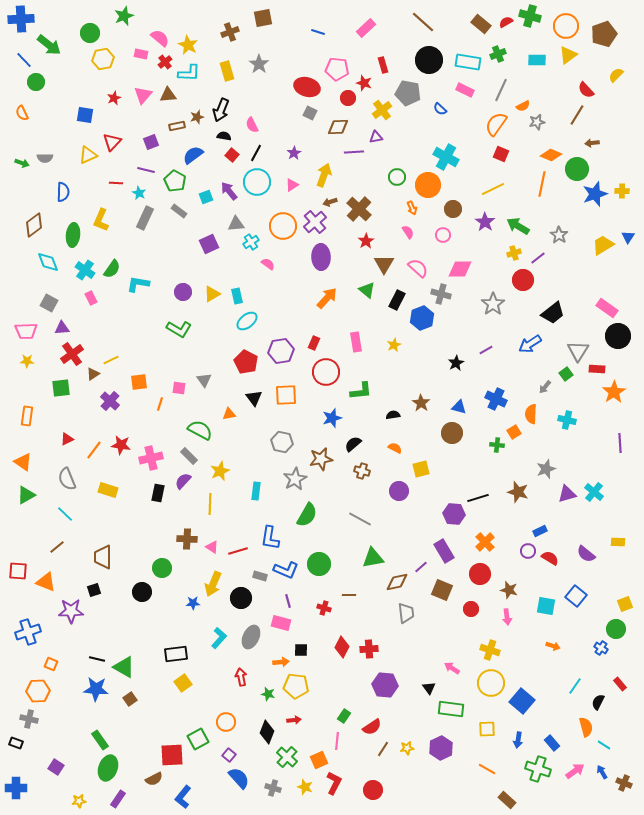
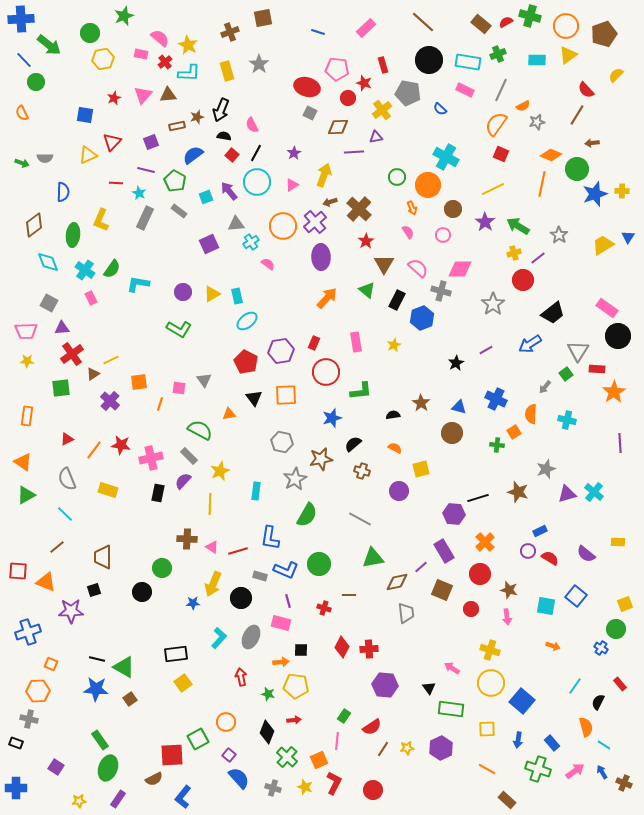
gray cross at (441, 294): moved 3 px up
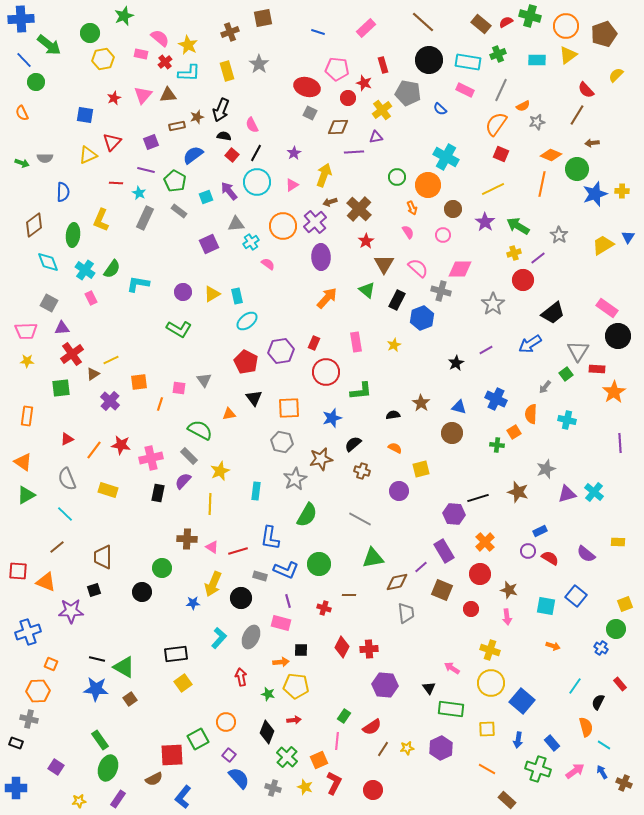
orange square at (286, 395): moved 3 px right, 13 px down
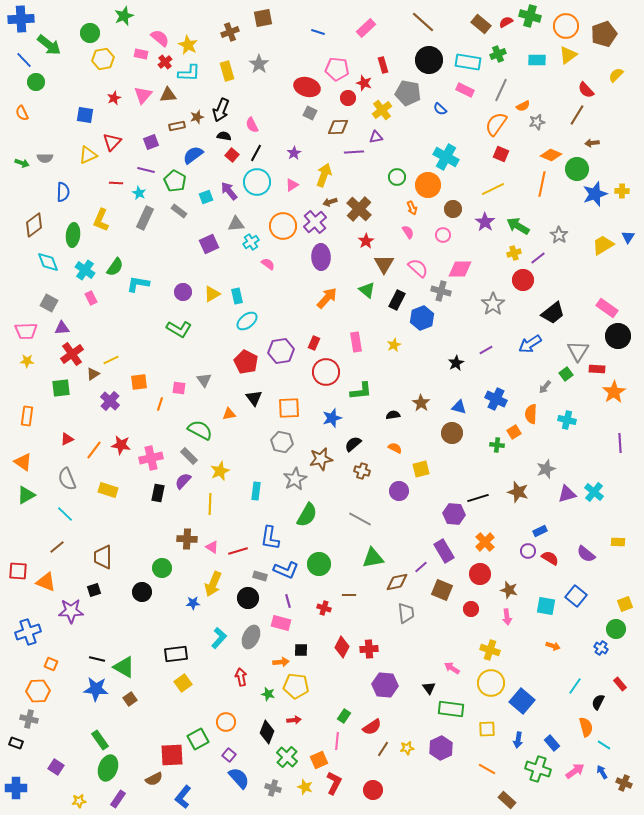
green semicircle at (112, 269): moved 3 px right, 2 px up
black circle at (241, 598): moved 7 px right
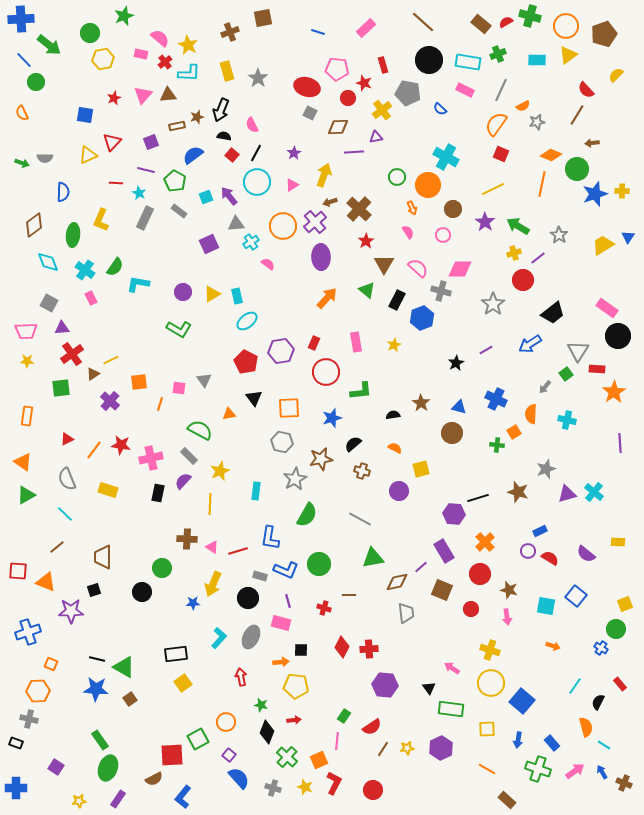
gray star at (259, 64): moved 1 px left, 14 px down
purple arrow at (229, 191): moved 5 px down
green star at (268, 694): moved 7 px left, 11 px down
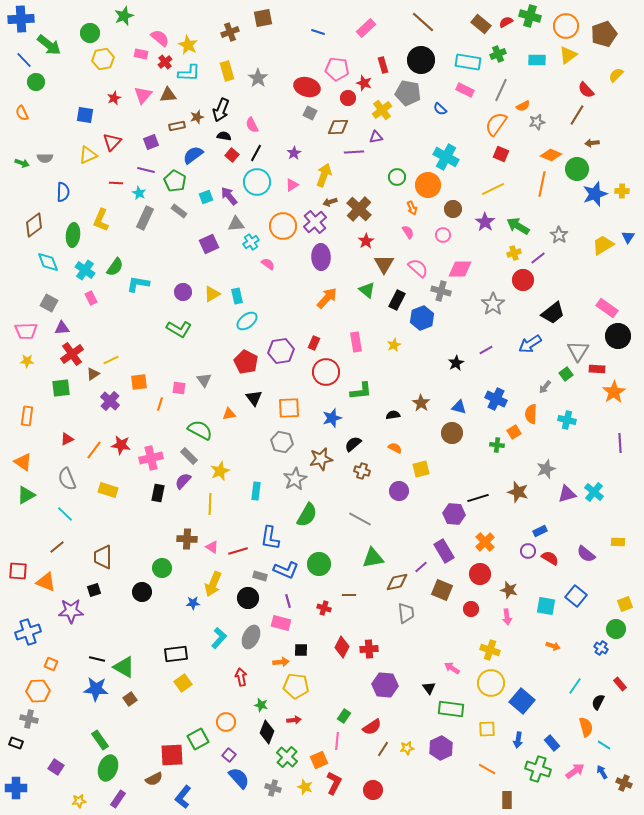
black circle at (429, 60): moved 8 px left
brown rectangle at (507, 800): rotated 48 degrees clockwise
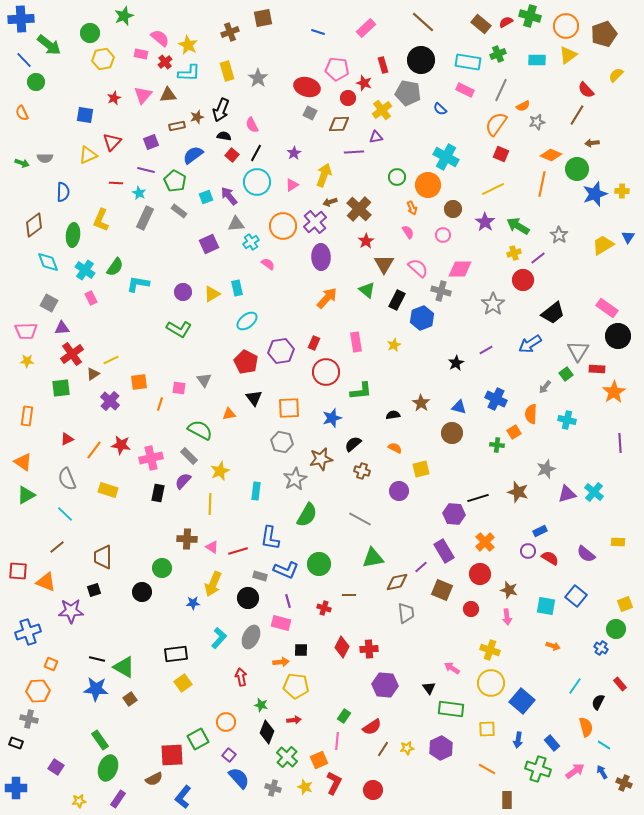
brown diamond at (338, 127): moved 1 px right, 3 px up
cyan rectangle at (237, 296): moved 8 px up
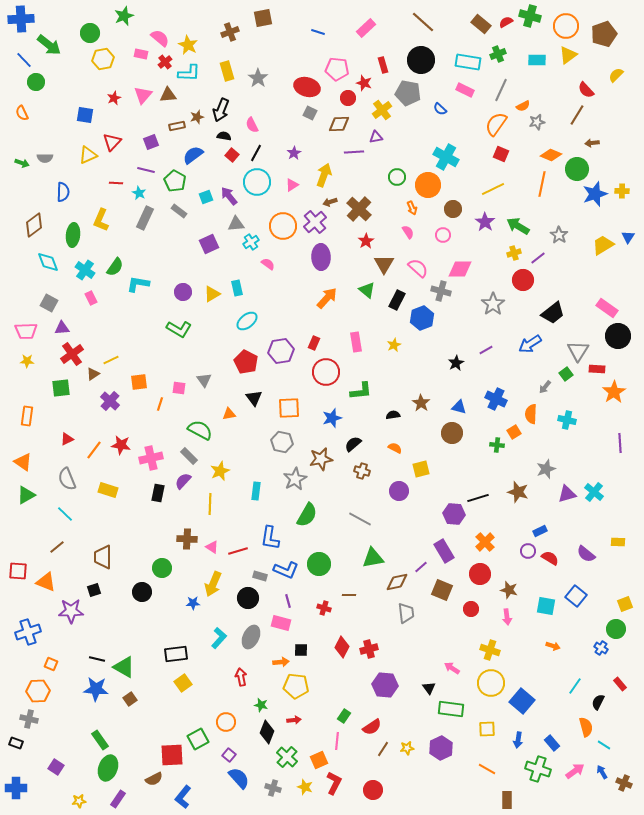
red cross at (369, 649): rotated 12 degrees counterclockwise
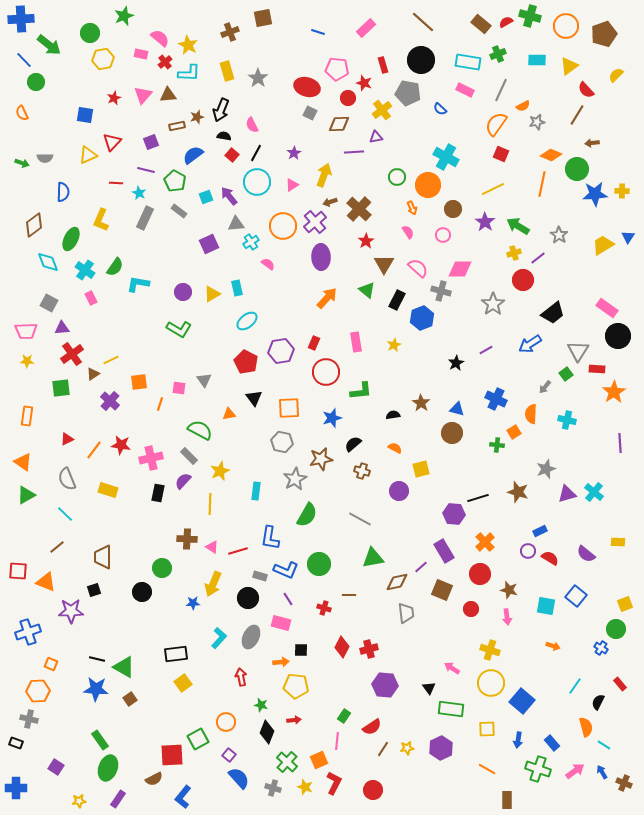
yellow triangle at (568, 55): moved 1 px right, 11 px down
blue star at (595, 194): rotated 15 degrees clockwise
green ellipse at (73, 235): moved 2 px left, 4 px down; rotated 20 degrees clockwise
blue triangle at (459, 407): moved 2 px left, 2 px down
purple line at (288, 601): moved 2 px up; rotated 16 degrees counterclockwise
green cross at (287, 757): moved 5 px down
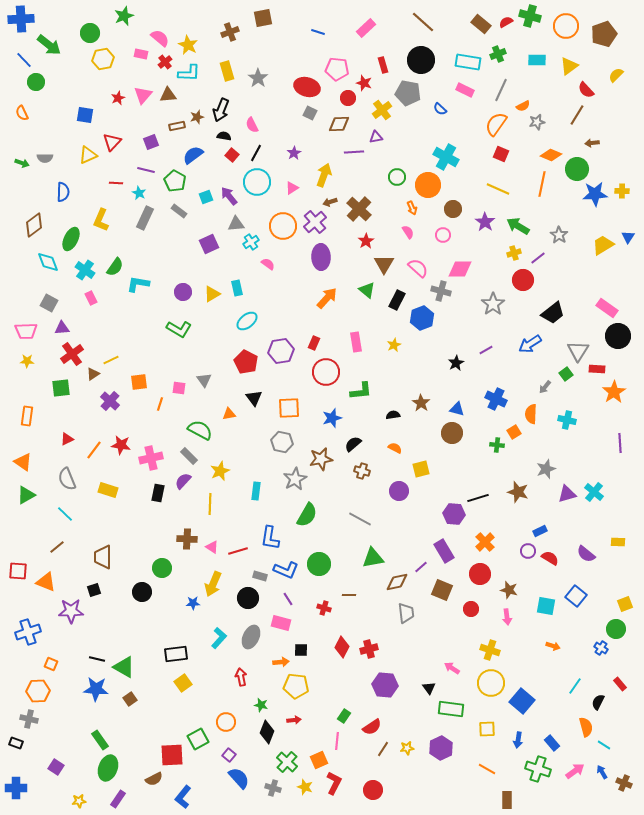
red star at (114, 98): moved 4 px right
pink triangle at (292, 185): moved 3 px down
yellow line at (493, 189): moved 5 px right; rotated 50 degrees clockwise
